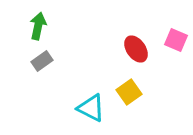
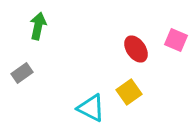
gray rectangle: moved 20 px left, 12 px down
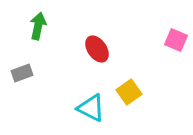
red ellipse: moved 39 px left
gray rectangle: rotated 15 degrees clockwise
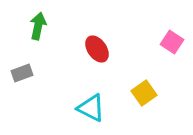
pink square: moved 4 px left, 2 px down; rotated 10 degrees clockwise
yellow square: moved 15 px right, 1 px down
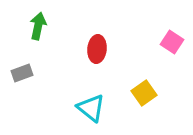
red ellipse: rotated 40 degrees clockwise
cyan triangle: rotated 12 degrees clockwise
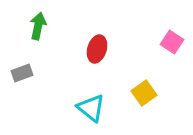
red ellipse: rotated 12 degrees clockwise
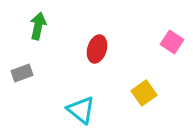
cyan triangle: moved 10 px left, 2 px down
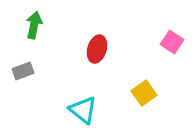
green arrow: moved 4 px left, 1 px up
gray rectangle: moved 1 px right, 2 px up
cyan triangle: moved 2 px right
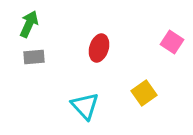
green arrow: moved 5 px left, 1 px up; rotated 12 degrees clockwise
red ellipse: moved 2 px right, 1 px up
gray rectangle: moved 11 px right, 14 px up; rotated 15 degrees clockwise
cyan triangle: moved 2 px right, 4 px up; rotated 8 degrees clockwise
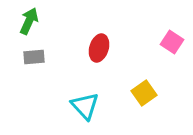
green arrow: moved 3 px up
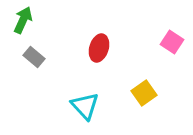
green arrow: moved 6 px left, 1 px up
gray rectangle: rotated 45 degrees clockwise
